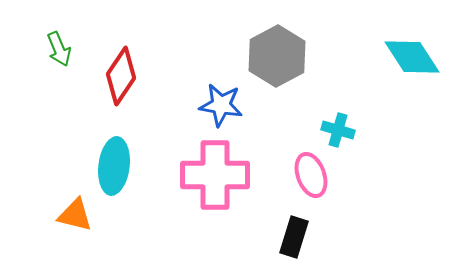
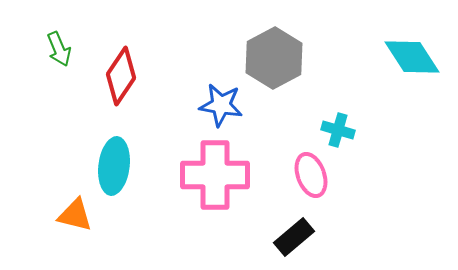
gray hexagon: moved 3 px left, 2 px down
black rectangle: rotated 33 degrees clockwise
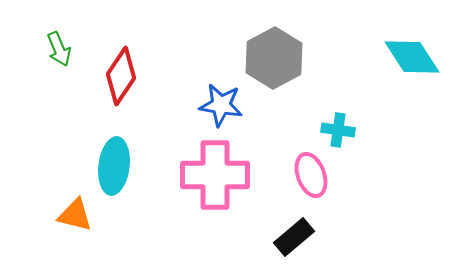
cyan cross: rotated 8 degrees counterclockwise
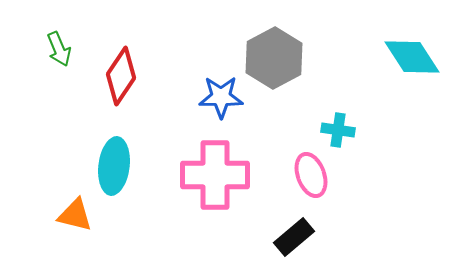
blue star: moved 8 px up; rotated 9 degrees counterclockwise
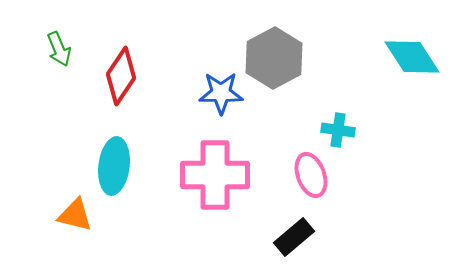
blue star: moved 4 px up
